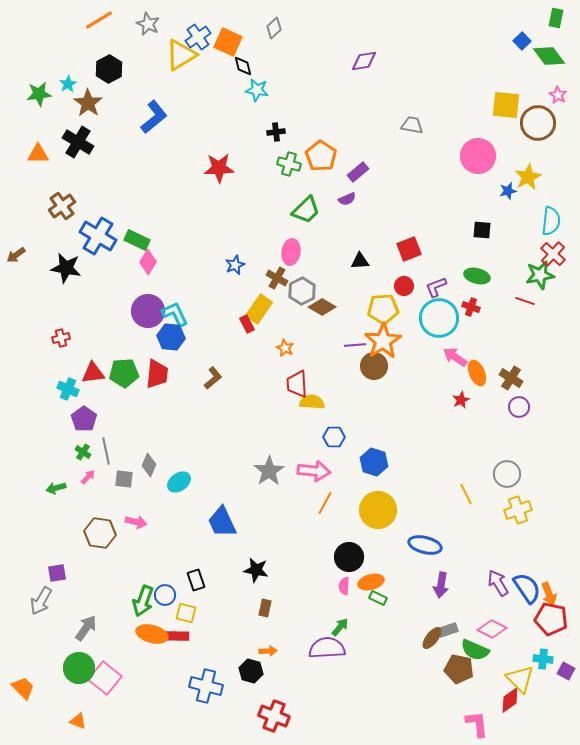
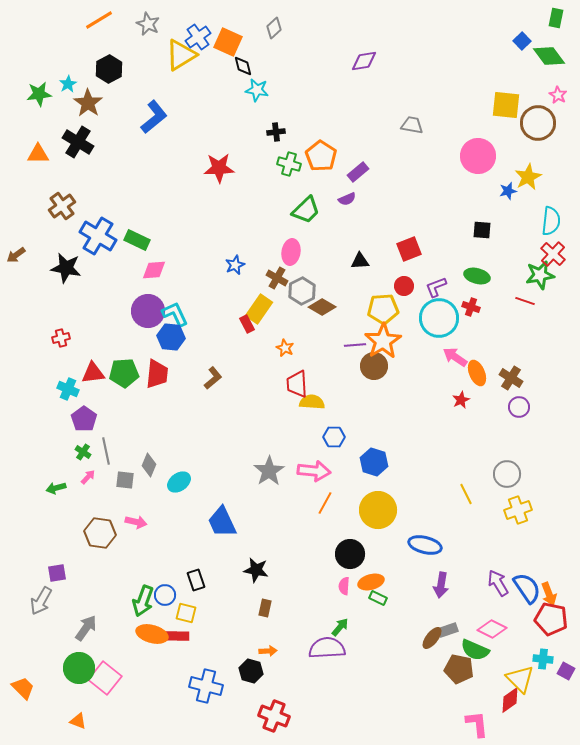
pink diamond at (148, 262): moved 6 px right, 8 px down; rotated 55 degrees clockwise
gray square at (124, 479): moved 1 px right, 1 px down
black circle at (349, 557): moved 1 px right, 3 px up
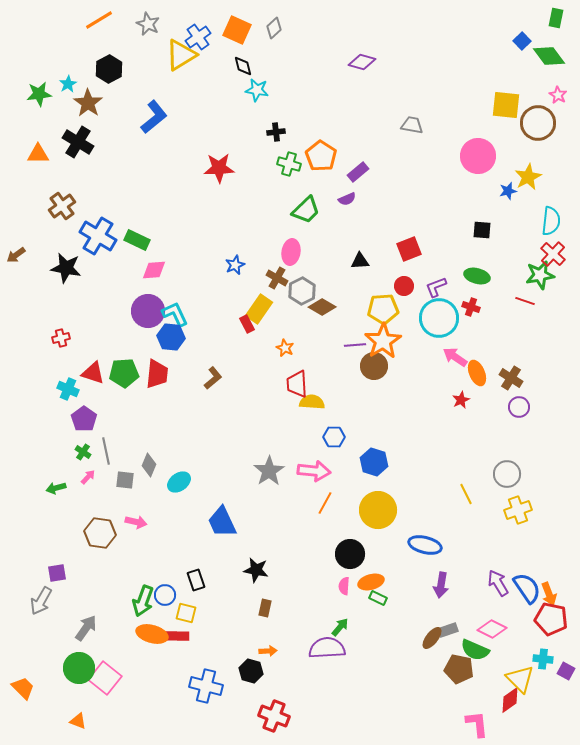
orange square at (228, 42): moved 9 px right, 12 px up
purple diamond at (364, 61): moved 2 px left, 1 px down; rotated 24 degrees clockwise
red triangle at (93, 373): rotated 25 degrees clockwise
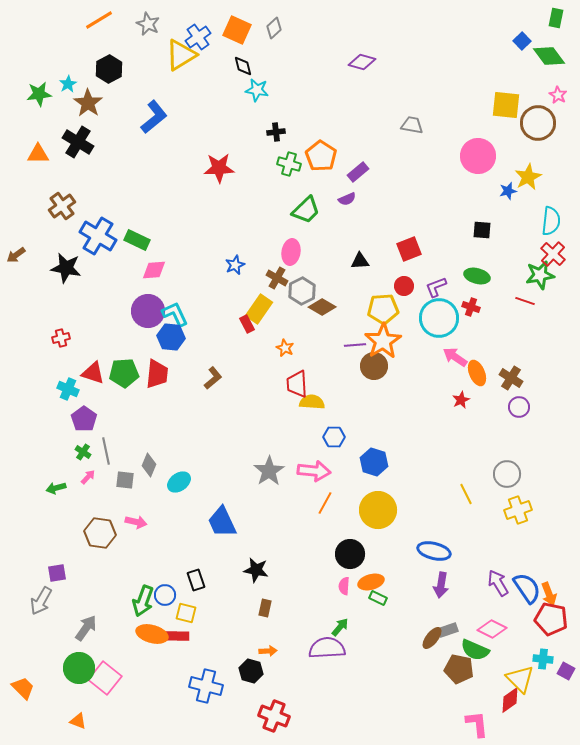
blue ellipse at (425, 545): moved 9 px right, 6 px down
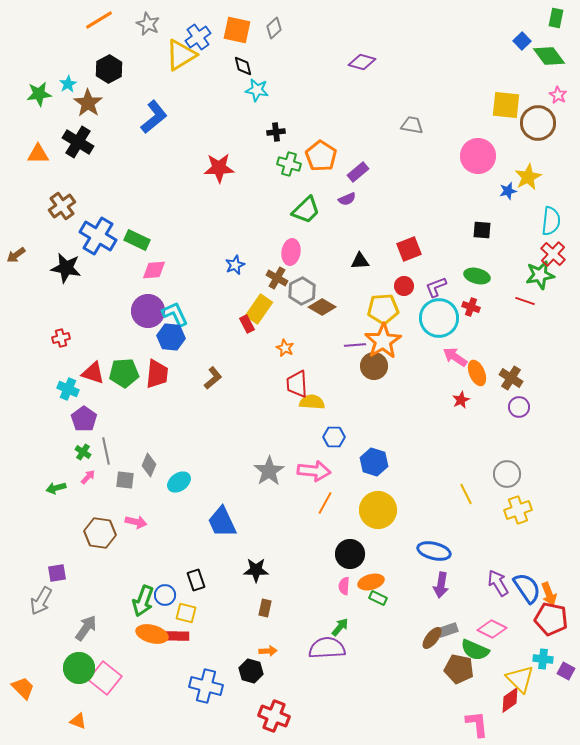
orange square at (237, 30): rotated 12 degrees counterclockwise
black star at (256, 570): rotated 10 degrees counterclockwise
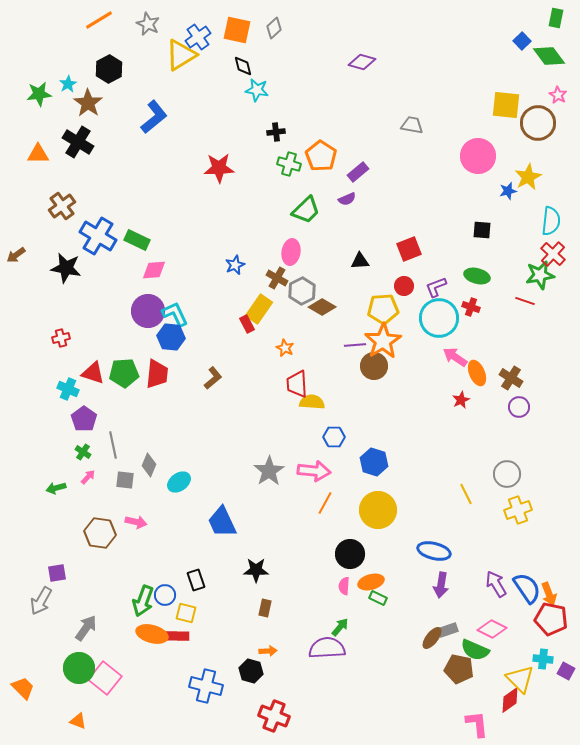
gray line at (106, 451): moved 7 px right, 6 px up
purple arrow at (498, 583): moved 2 px left, 1 px down
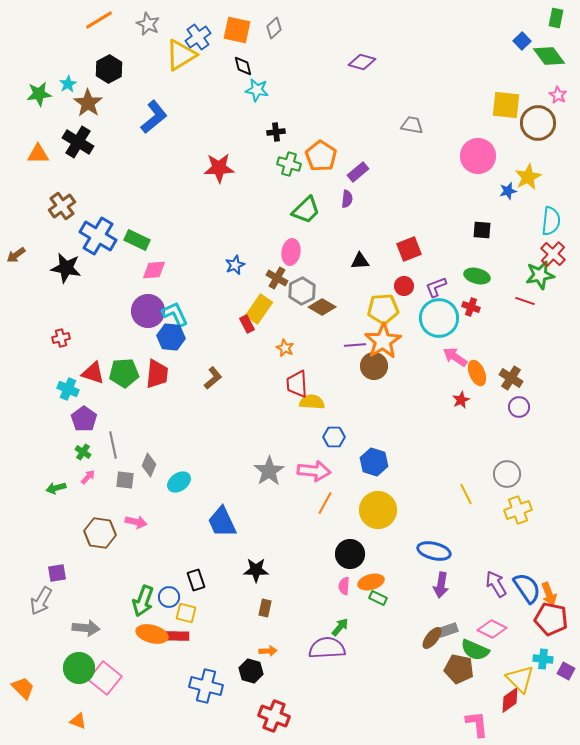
purple semicircle at (347, 199): rotated 60 degrees counterclockwise
blue circle at (165, 595): moved 4 px right, 2 px down
gray arrow at (86, 628): rotated 60 degrees clockwise
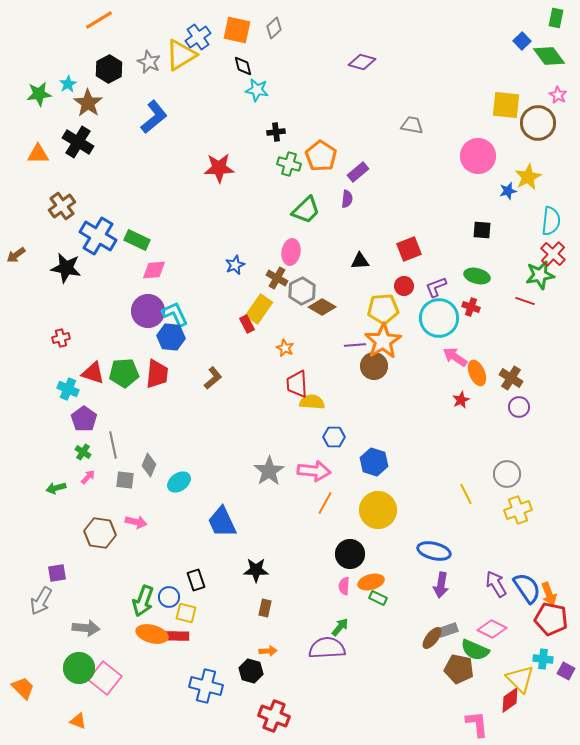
gray star at (148, 24): moved 1 px right, 38 px down
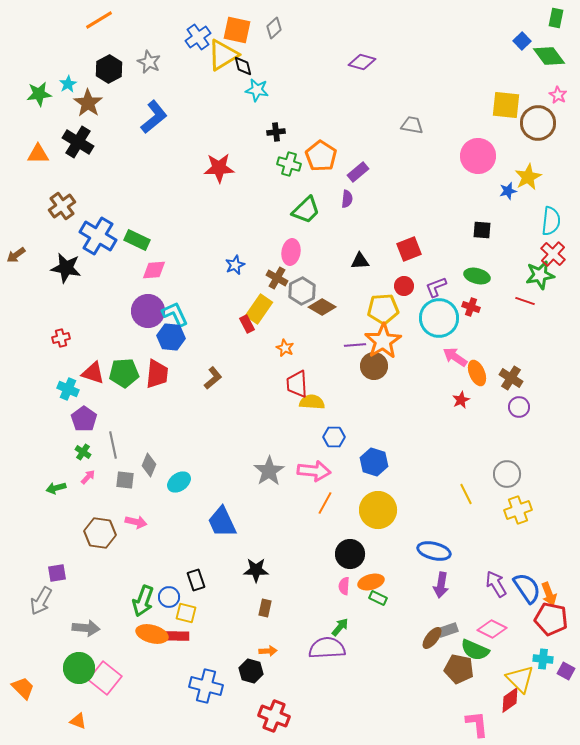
yellow triangle at (181, 55): moved 42 px right
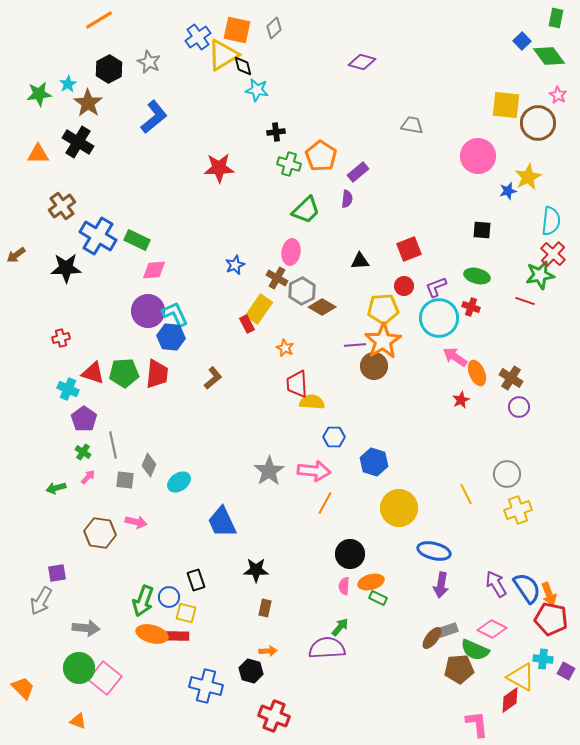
black star at (66, 268): rotated 12 degrees counterclockwise
yellow circle at (378, 510): moved 21 px right, 2 px up
brown pentagon at (459, 669): rotated 16 degrees counterclockwise
yellow triangle at (520, 679): moved 1 px right, 2 px up; rotated 16 degrees counterclockwise
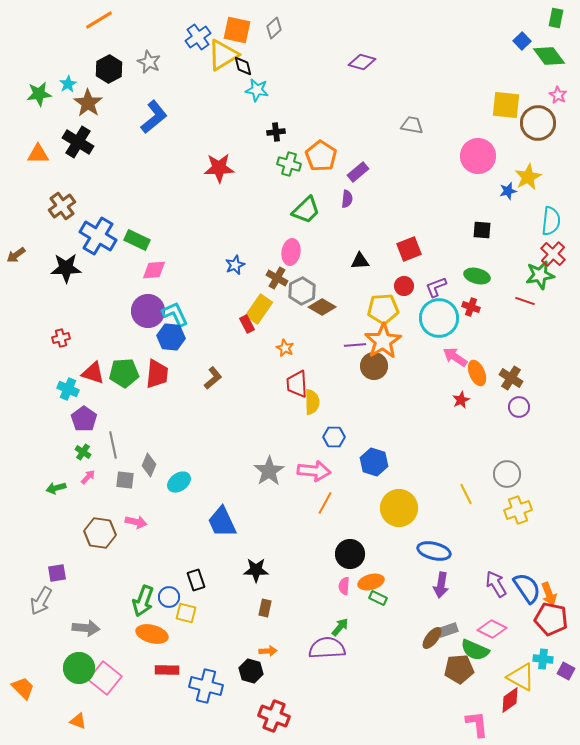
yellow semicircle at (312, 402): rotated 85 degrees clockwise
red rectangle at (177, 636): moved 10 px left, 34 px down
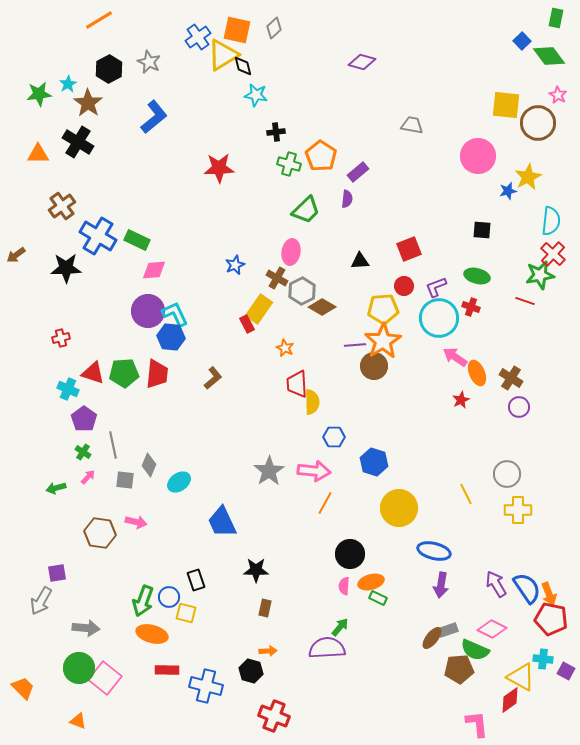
cyan star at (257, 90): moved 1 px left, 5 px down
yellow cross at (518, 510): rotated 20 degrees clockwise
